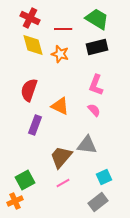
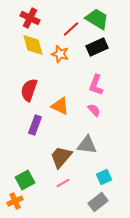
red line: moved 8 px right; rotated 42 degrees counterclockwise
black rectangle: rotated 10 degrees counterclockwise
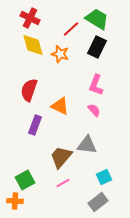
black rectangle: rotated 40 degrees counterclockwise
orange cross: rotated 28 degrees clockwise
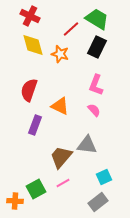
red cross: moved 2 px up
green square: moved 11 px right, 9 px down
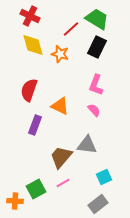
gray rectangle: moved 2 px down
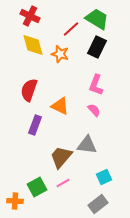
green square: moved 1 px right, 2 px up
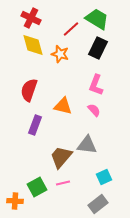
red cross: moved 1 px right, 2 px down
black rectangle: moved 1 px right, 1 px down
orange triangle: moved 3 px right; rotated 12 degrees counterclockwise
pink line: rotated 16 degrees clockwise
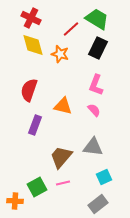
gray triangle: moved 6 px right, 2 px down
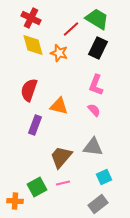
orange star: moved 1 px left, 1 px up
orange triangle: moved 4 px left
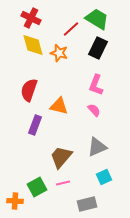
gray triangle: moved 4 px right; rotated 30 degrees counterclockwise
gray rectangle: moved 11 px left; rotated 24 degrees clockwise
